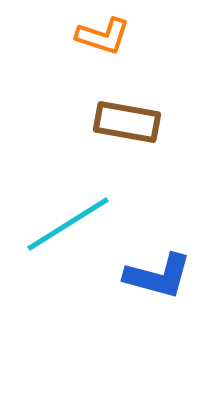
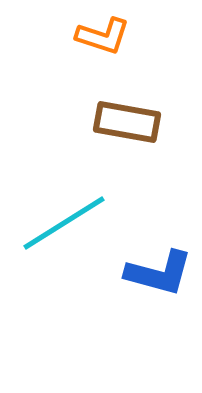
cyan line: moved 4 px left, 1 px up
blue L-shape: moved 1 px right, 3 px up
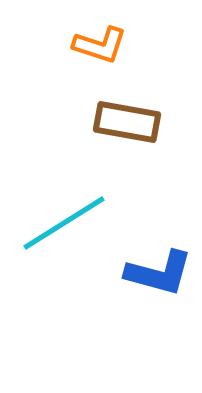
orange L-shape: moved 3 px left, 9 px down
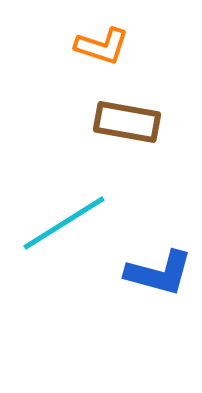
orange L-shape: moved 2 px right, 1 px down
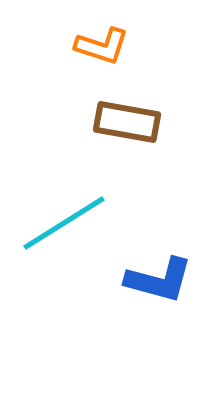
blue L-shape: moved 7 px down
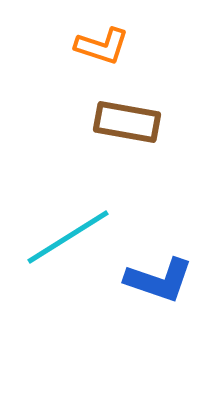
cyan line: moved 4 px right, 14 px down
blue L-shape: rotated 4 degrees clockwise
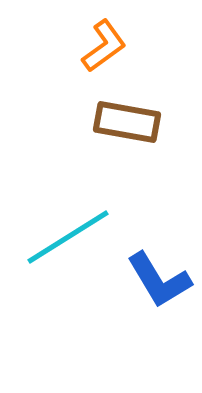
orange L-shape: moved 2 px right; rotated 54 degrees counterclockwise
blue L-shape: rotated 40 degrees clockwise
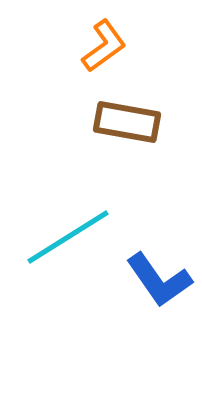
blue L-shape: rotated 4 degrees counterclockwise
